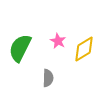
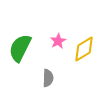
pink star: rotated 14 degrees clockwise
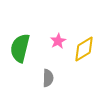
green semicircle: rotated 12 degrees counterclockwise
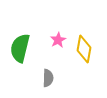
pink star: moved 1 px up
yellow diamond: rotated 48 degrees counterclockwise
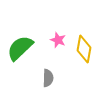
pink star: rotated 21 degrees counterclockwise
green semicircle: rotated 32 degrees clockwise
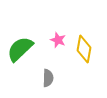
green semicircle: moved 1 px down
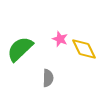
pink star: moved 2 px right, 1 px up
yellow diamond: rotated 36 degrees counterclockwise
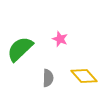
yellow diamond: moved 27 px down; rotated 16 degrees counterclockwise
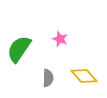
green semicircle: moved 1 px left; rotated 12 degrees counterclockwise
